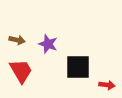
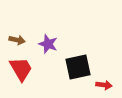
black square: rotated 12 degrees counterclockwise
red trapezoid: moved 2 px up
red arrow: moved 3 px left
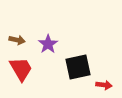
purple star: rotated 18 degrees clockwise
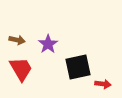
red arrow: moved 1 px left, 1 px up
